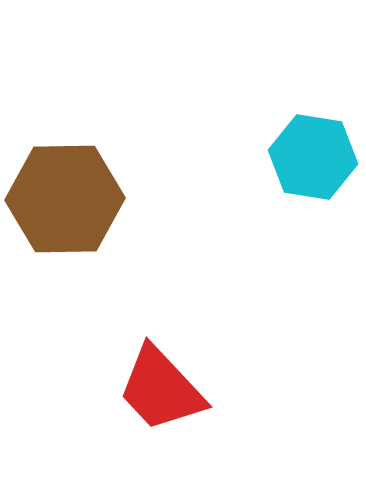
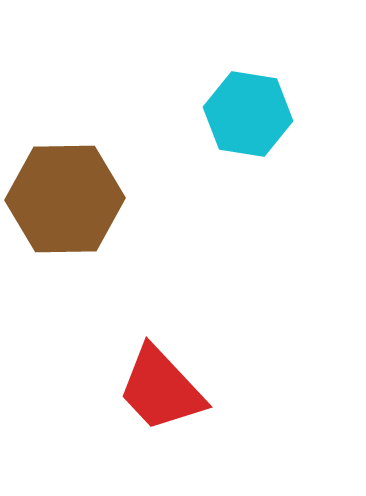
cyan hexagon: moved 65 px left, 43 px up
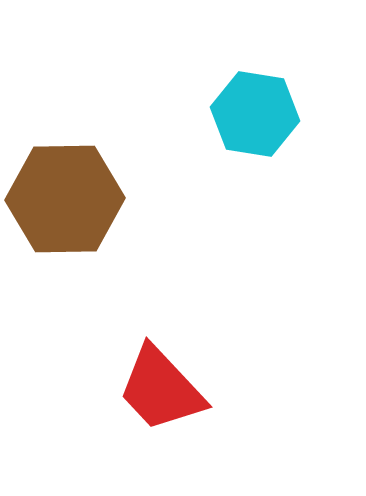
cyan hexagon: moved 7 px right
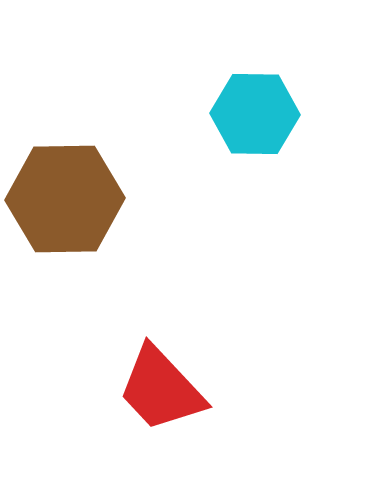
cyan hexagon: rotated 8 degrees counterclockwise
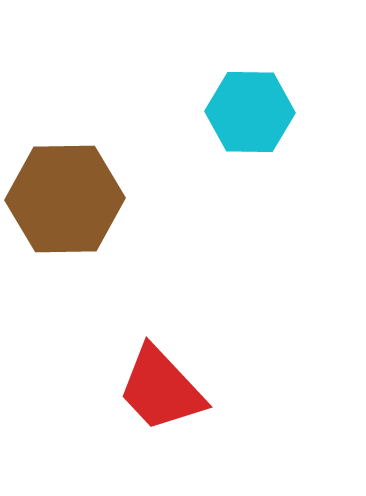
cyan hexagon: moved 5 px left, 2 px up
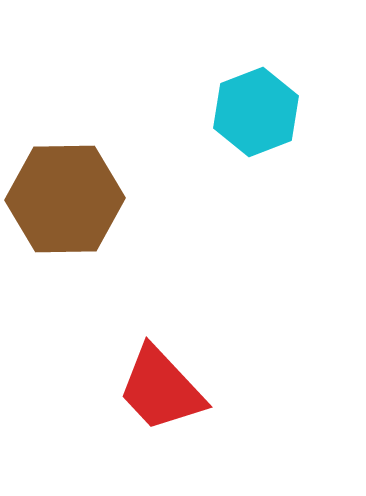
cyan hexagon: moved 6 px right; rotated 22 degrees counterclockwise
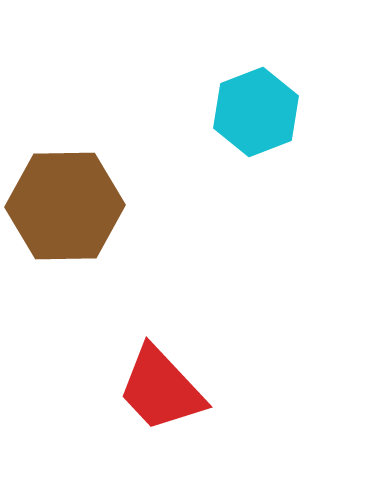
brown hexagon: moved 7 px down
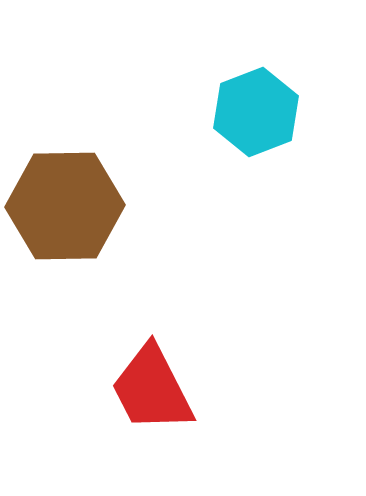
red trapezoid: moved 9 px left; rotated 16 degrees clockwise
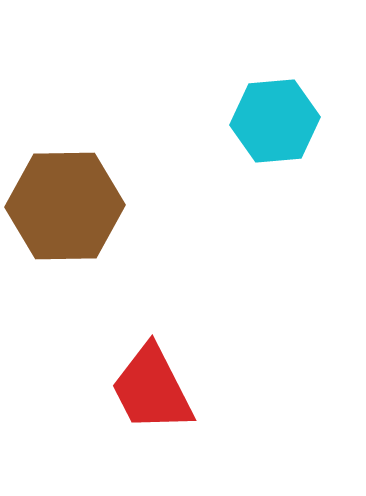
cyan hexagon: moved 19 px right, 9 px down; rotated 16 degrees clockwise
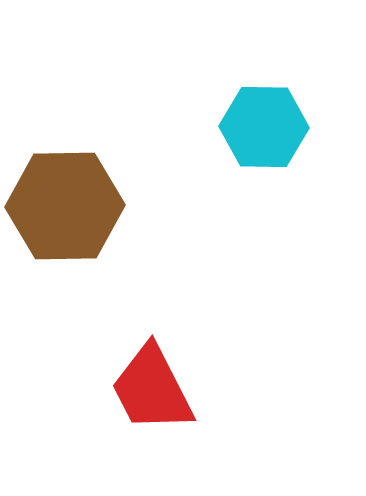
cyan hexagon: moved 11 px left, 6 px down; rotated 6 degrees clockwise
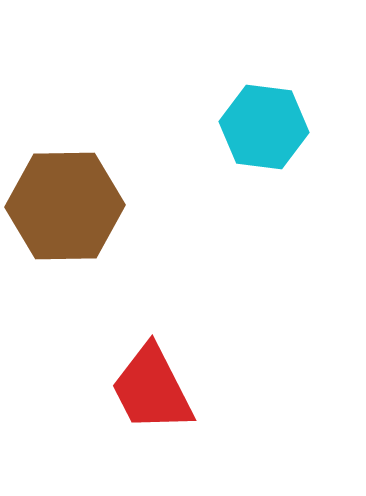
cyan hexagon: rotated 6 degrees clockwise
